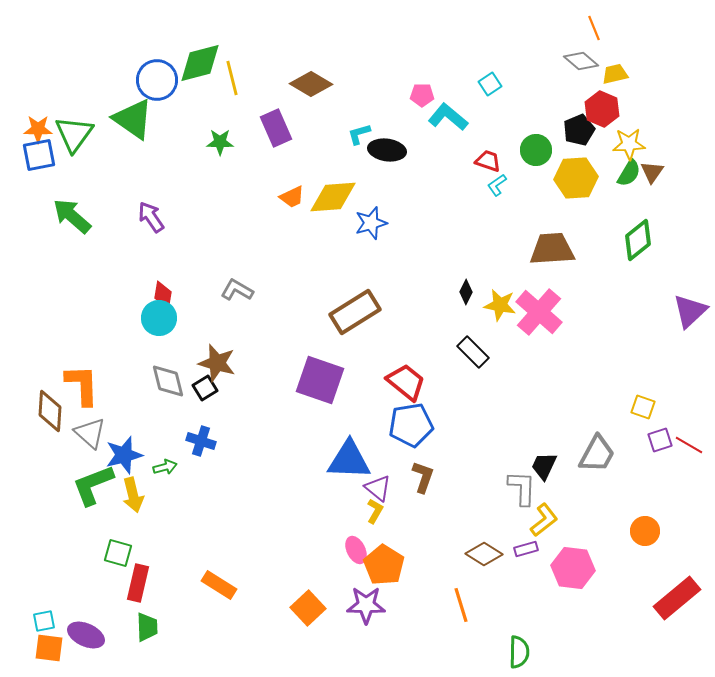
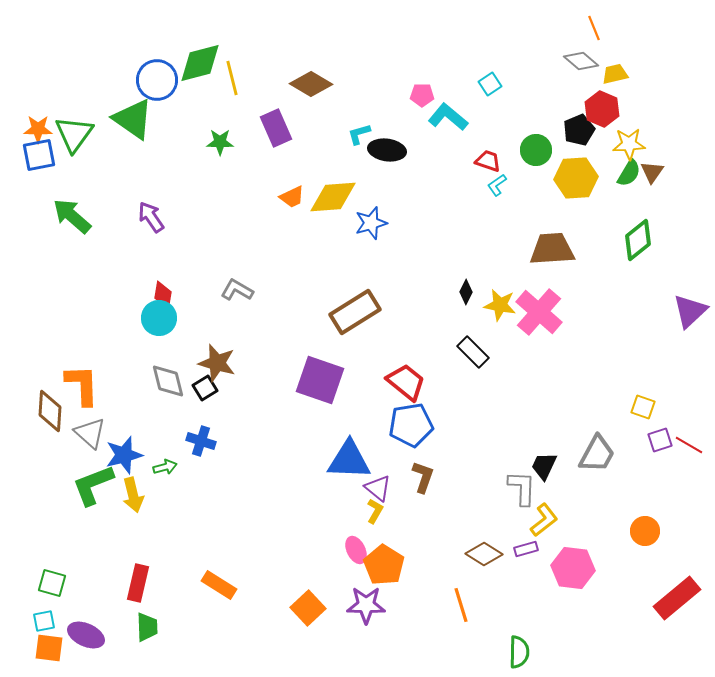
green square at (118, 553): moved 66 px left, 30 px down
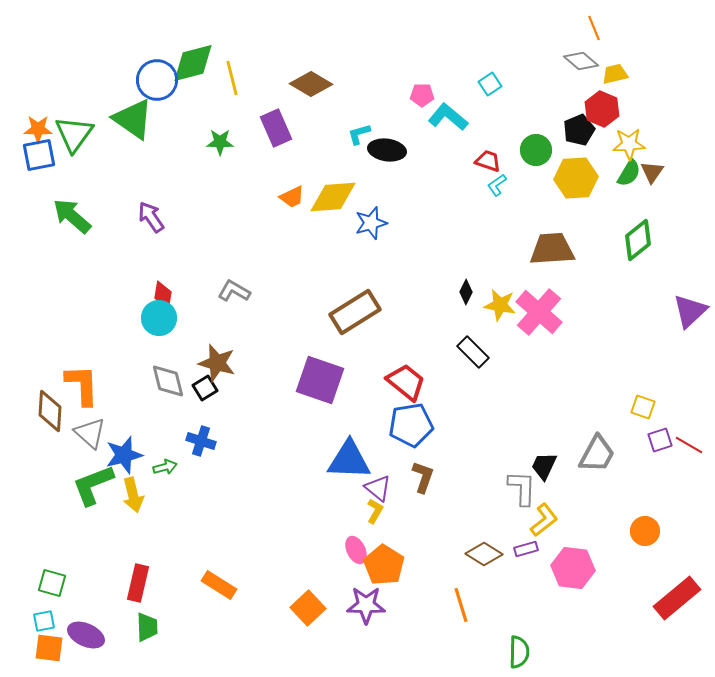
green diamond at (200, 63): moved 7 px left
gray L-shape at (237, 290): moved 3 px left, 1 px down
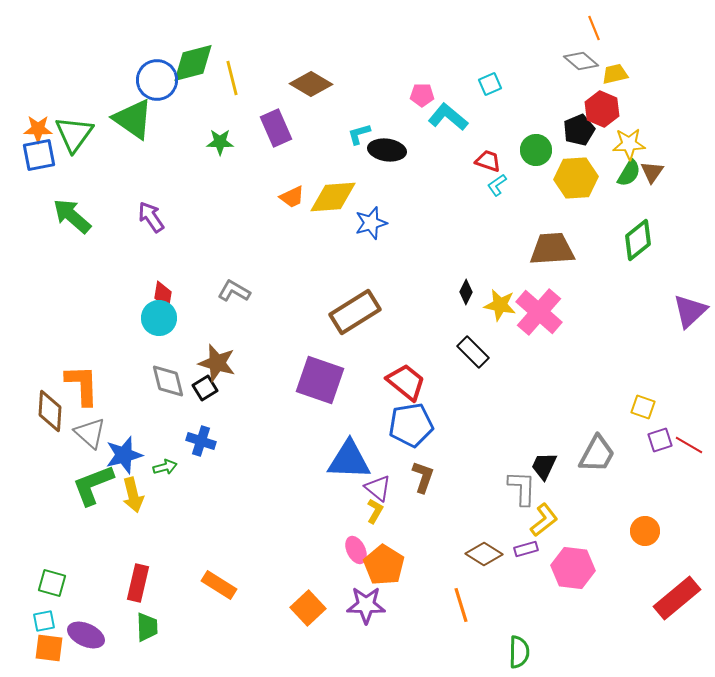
cyan square at (490, 84): rotated 10 degrees clockwise
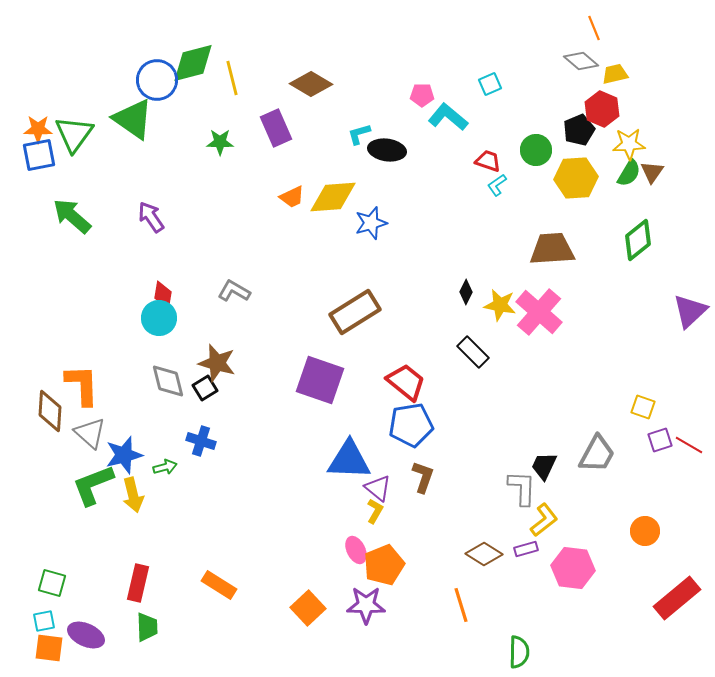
orange pentagon at (384, 565): rotated 18 degrees clockwise
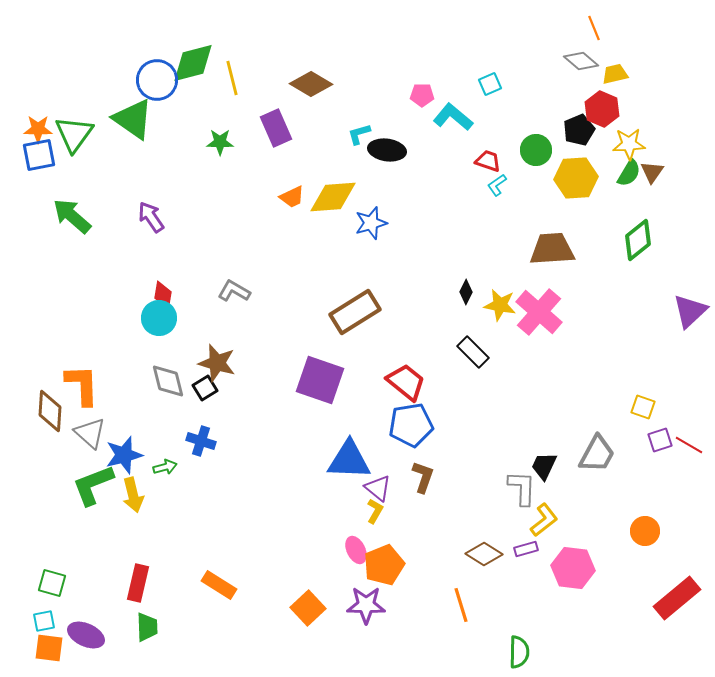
cyan L-shape at (448, 117): moved 5 px right
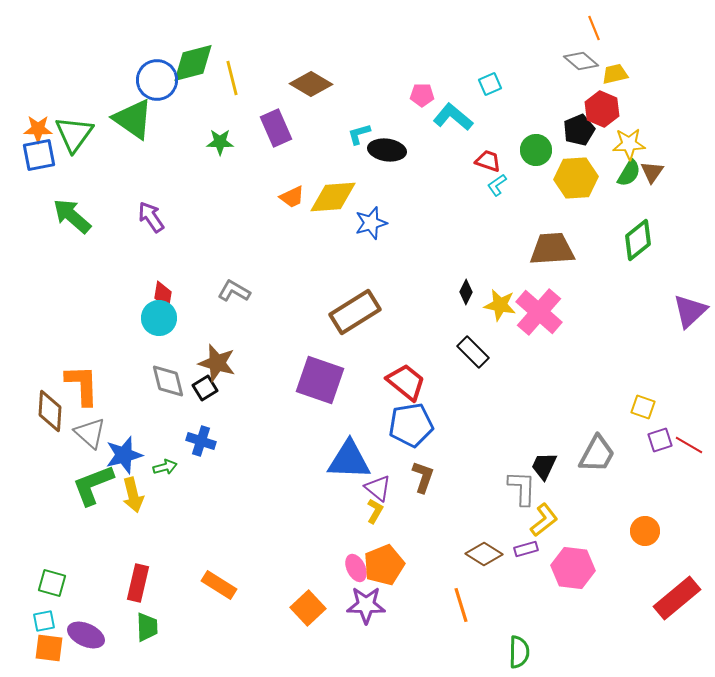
pink ellipse at (356, 550): moved 18 px down
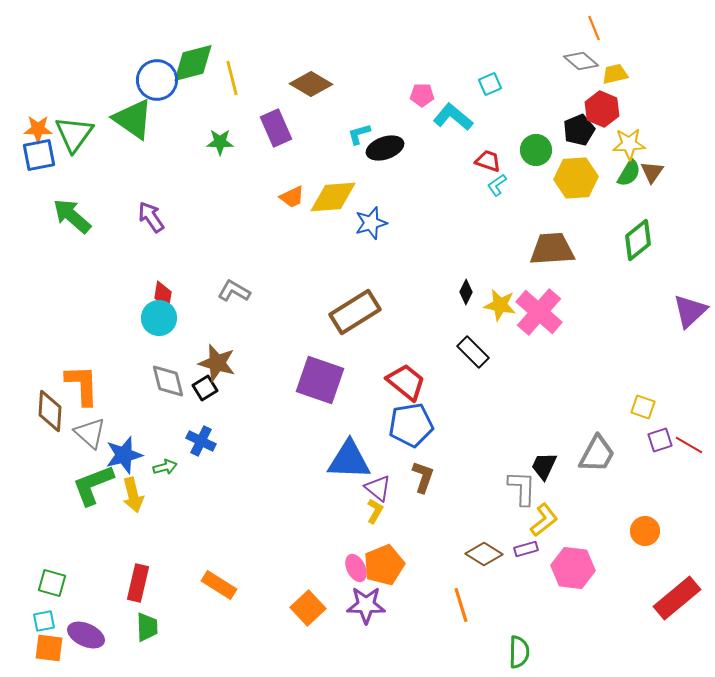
black ellipse at (387, 150): moved 2 px left, 2 px up; rotated 27 degrees counterclockwise
blue cross at (201, 441): rotated 8 degrees clockwise
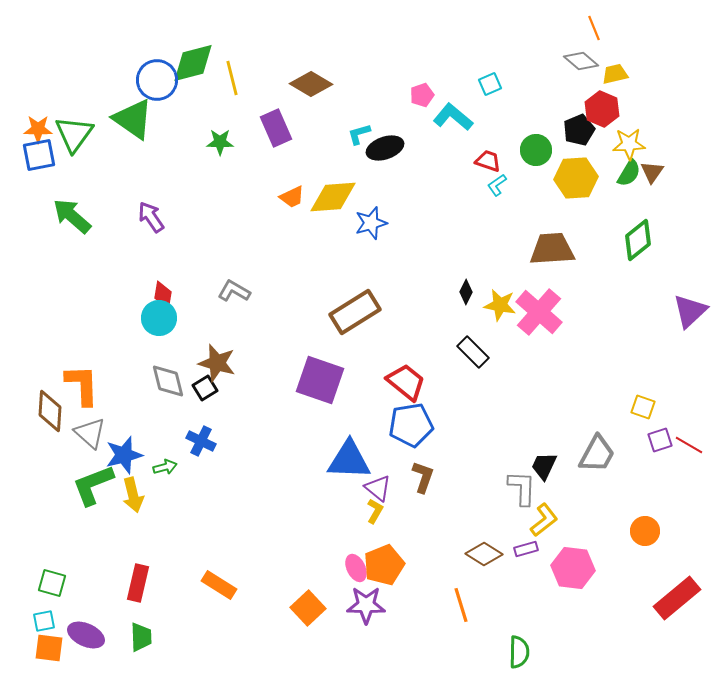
pink pentagon at (422, 95): rotated 20 degrees counterclockwise
green trapezoid at (147, 627): moved 6 px left, 10 px down
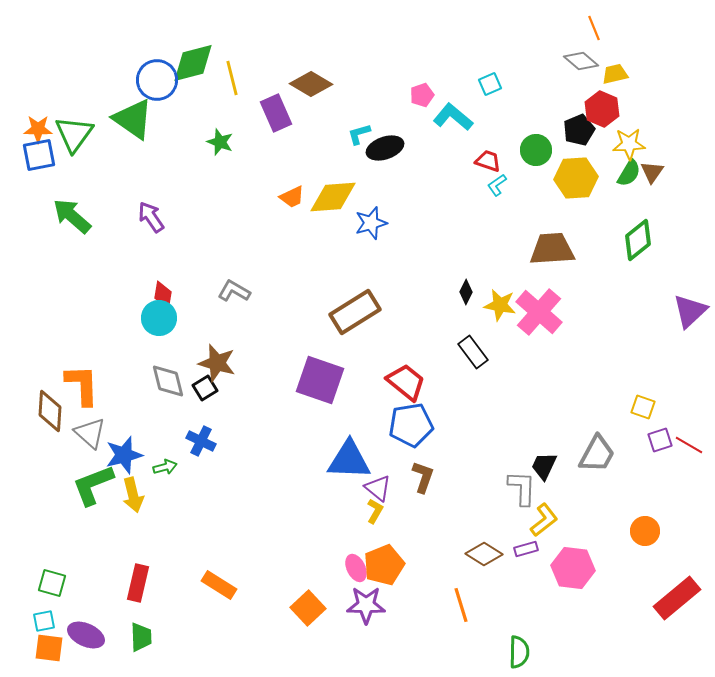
purple rectangle at (276, 128): moved 15 px up
green star at (220, 142): rotated 20 degrees clockwise
black rectangle at (473, 352): rotated 8 degrees clockwise
